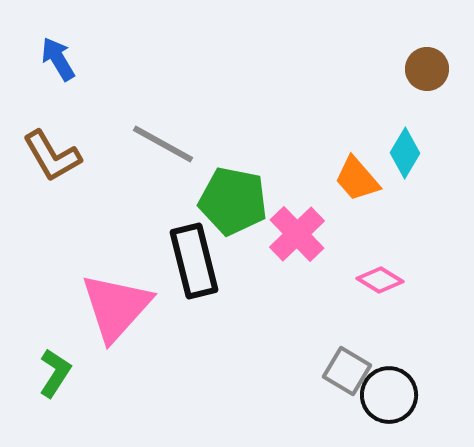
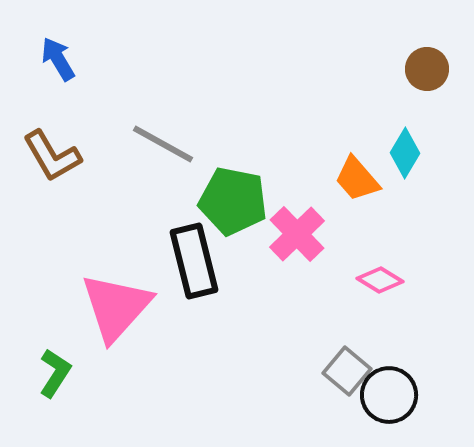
gray square: rotated 9 degrees clockwise
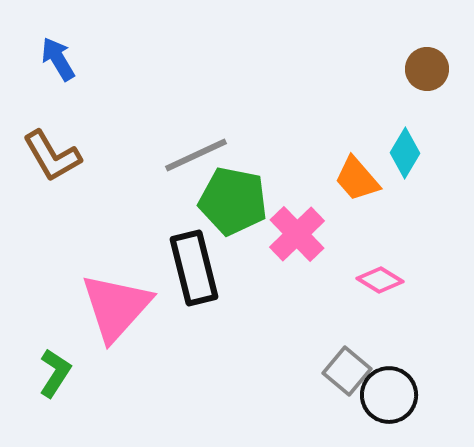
gray line: moved 33 px right, 11 px down; rotated 54 degrees counterclockwise
black rectangle: moved 7 px down
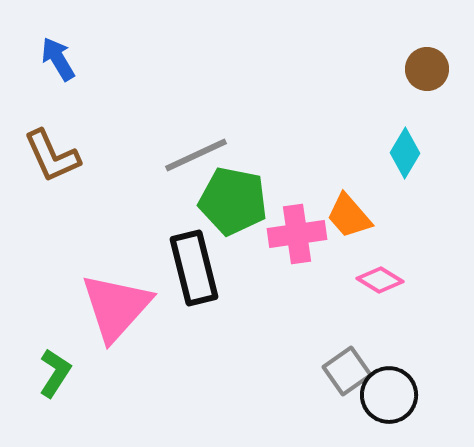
brown L-shape: rotated 6 degrees clockwise
orange trapezoid: moved 8 px left, 37 px down
pink cross: rotated 36 degrees clockwise
gray square: rotated 15 degrees clockwise
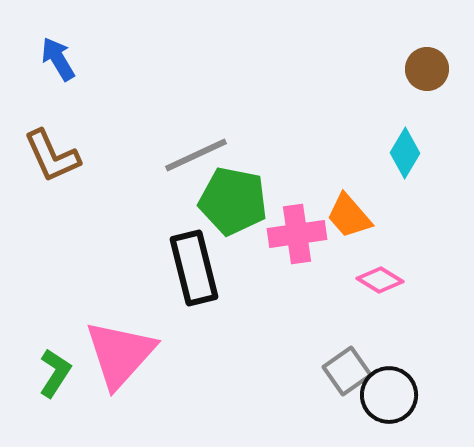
pink triangle: moved 4 px right, 47 px down
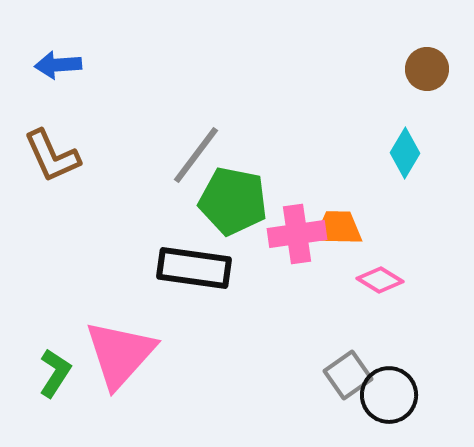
blue arrow: moved 6 px down; rotated 63 degrees counterclockwise
gray line: rotated 28 degrees counterclockwise
orange trapezoid: moved 11 px left, 12 px down; rotated 132 degrees clockwise
black rectangle: rotated 68 degrees counterclockwise
gray square: moved 1 px right, 4 px down
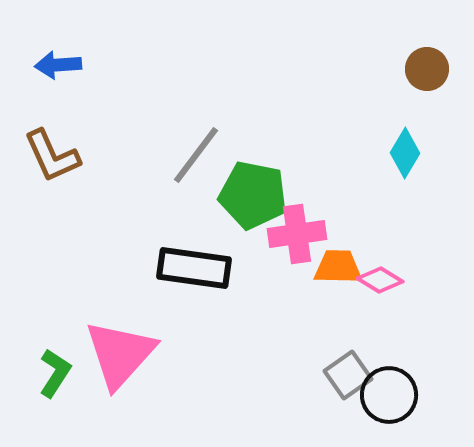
green pentagon: moved 20 px right, 6 px up
orange trapezoid: moved 39 px down
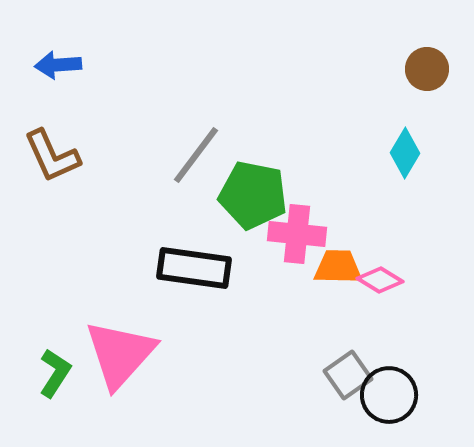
pink cross: rotated 14 degrees clockwise
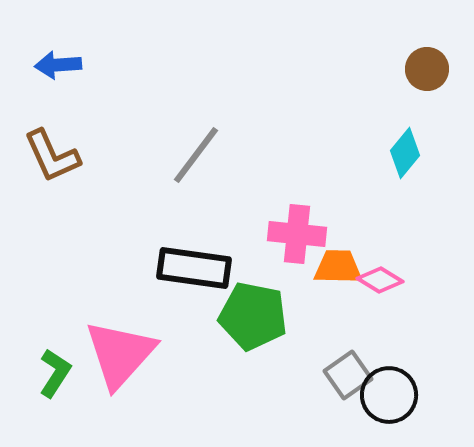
cyan diamond: rotated 9 degrees clockwise
green pentagon: moved 121 px down
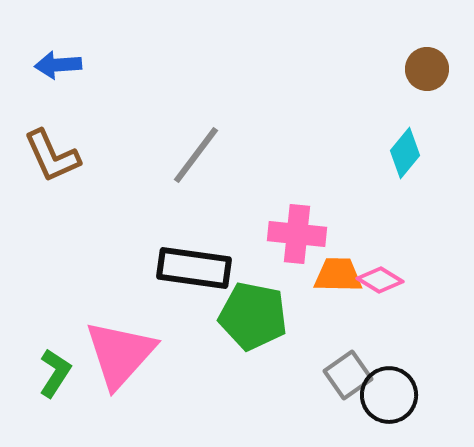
orange trapezoid: moved 8 px down
